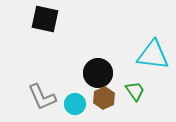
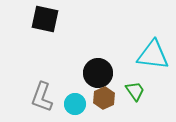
gray L-shape: rotated 44 degrees clockwise
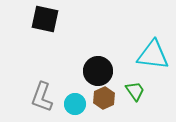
black circle: moved 2 px up
